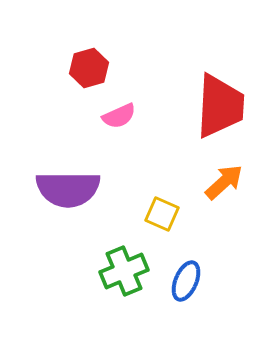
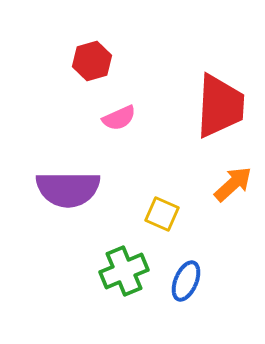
red hexagon: moved 3 px right, 7 px up
pink semicircle: moved 2 px down
orange arrow: moved 9 px right, 2 px down
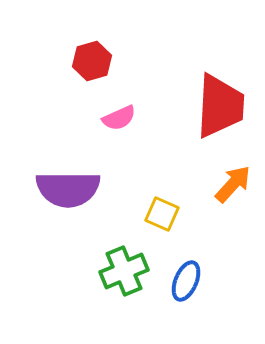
orange arrow: rotated 6 degrees counterclockwise
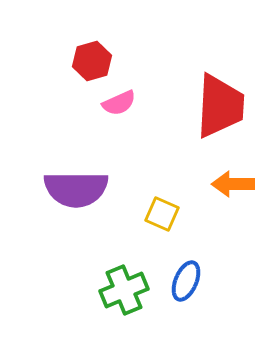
pink semicircle: moved 15 px up
orange arrow: rotated 132 degrees counterclockwise
purple semicircle: moved 8 px right
green cross: moved 19 px down
